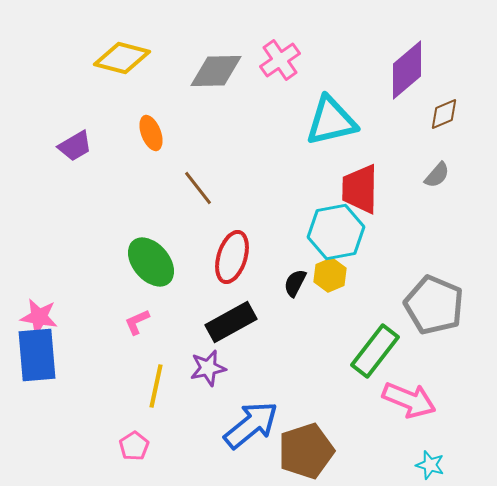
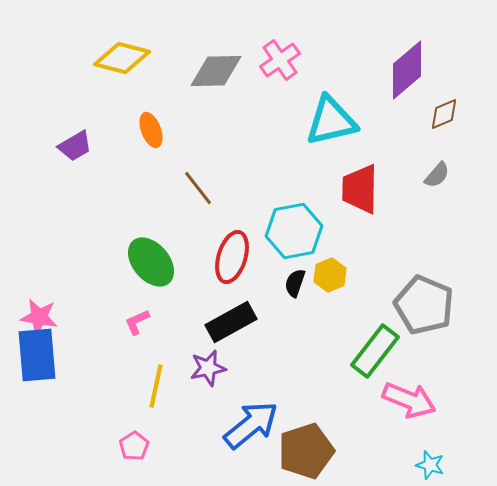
orange ellipse: moved 3 px up
cyan hexagon: moved 42 px left, 1 px up
black semicircle: rotated 8 degrees counterclockwise
gray pentagon: moved 10 px left
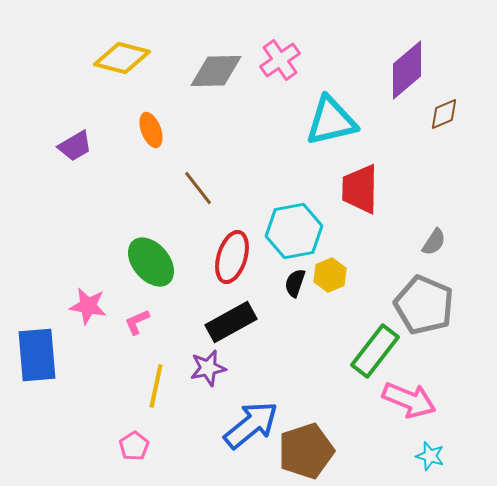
gray semicircle: moved 3 px left, 67 px down; rotated 8 degrees counterclockwise
pink star: moved 49 px right, 11 px up
cyan star: moved 9 px up
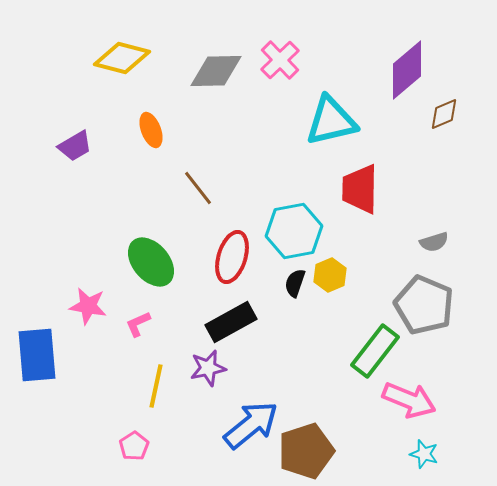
pink cross: rotated 9 degrees counterclockwise
gray semicircle: rotated 40 degrees clockwise
pink L-shape: moved 1 px right, 2 px down
cyan star: moved 6 px left, 2 px up
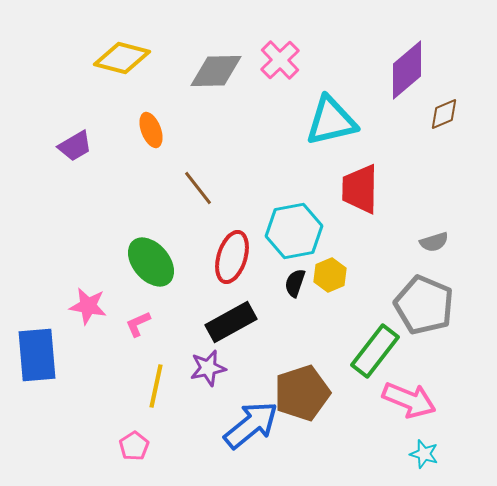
brown pentagon: moved 4 px left, 58 px up
